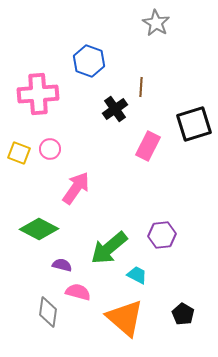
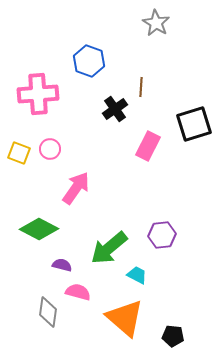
black pentagon: moved 10 px left, 22 px down; rotated 25 degrees counterclockwise
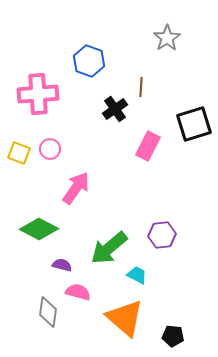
gray star: moved 11 px right, 15 px down; rotated 8 degrees clockwise
